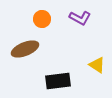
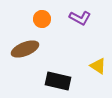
yellow triangle: moved 1 px right, 1 px down
black rectangle: rotated 20 degrees clockwise
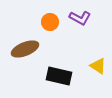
orange circle: moved 8 px right, 3 px down
black rectangle: moved 1 px right, 5 px up
